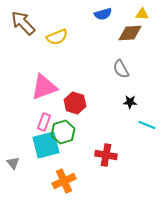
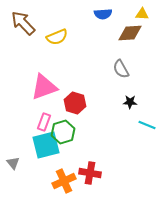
blue semicircle: rotated 12 degrees clockwise
red cross: moved 16 px left, 18 px down
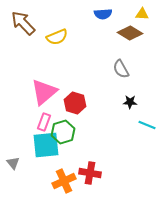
brown diamond: rotated 35 degrees clockwise
pink triangle: moved 5 px down; rotated 20 degrees counterclockwise
cyan square: rotated 8 degrees clockwise
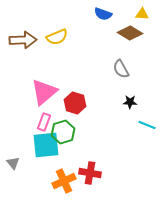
blue semicircle: rotated 24 degrees clockwise
brown arrow: moved 17 px down; rotated 132 degrees clockwise
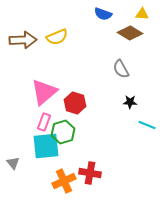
cyan square: moved 1 px down
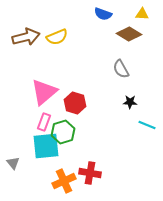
brown diamond: moved 1 px left, 1 px down
brown arrow: moved 3 px right, 3 px up; rotated 12 degrees counterclockwise
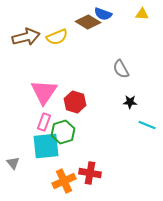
brown diamond: moved 41 px left, 12 px up
pink triangle: rotated 16 degrees counterclockwise
red hexagon: moved 1 px up
